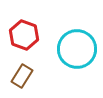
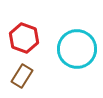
red hexagon: moved 3 px down
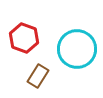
brown rectangle: moved 16 px right
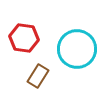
red hexagon: rotated 12 degrees counterclockwise
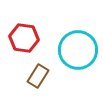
cyan circle: moved 1 px right, 1 px down
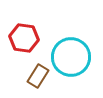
cyan circle: moved 7 px left, 7 px down
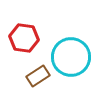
brown rectangle: rotated 25 degrees clockwise
